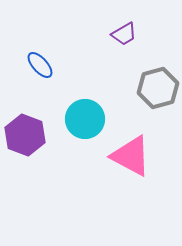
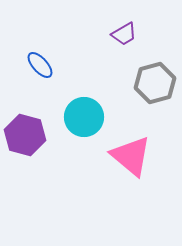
gray hexagon: moved 3 px left, 5 px up
cyan circle: moved 1 px left, 2 px up
purple hexagon: rotated 6 degrees counterclockwise
pink triangle: rotated 12 degrees clockwise
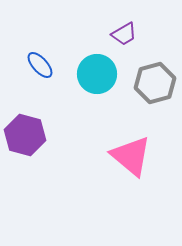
cyan circle: moved 13 px right, 43 px up
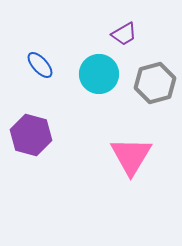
cyan circle: moved 2 px right
purple hexagon: moved 6 px right
pink triangle: rotated 21 degrees clockwise
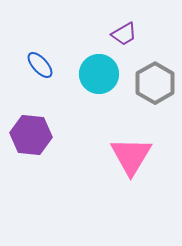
gray hexagon: rotated 15 degrees counterclockwise
purple hexagon: rotated 9 degrees counterclockwise
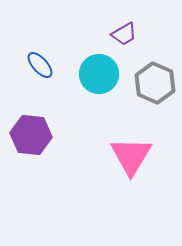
gray hexagon: rotated 6 degrees counterclockwise
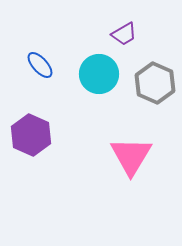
purple hexagon: rotated 18 degrees clockwise
